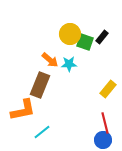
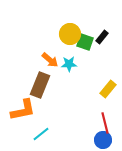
cyan line: moved 1 px left, 2 px down
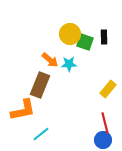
black rectangle: moved 2 px right; rotated 40 degrees counterclockwise
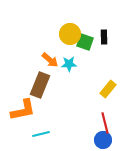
cyan line: rotated 24 degrees clockwise
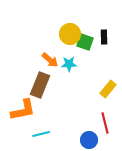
blue circle: moved 14 px left
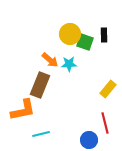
black rectangle: moved 2 px up
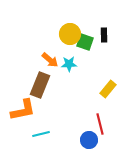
red line: moved 5 px left, 1 px down
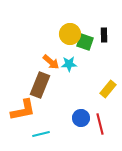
orange arrow: moved 1 px right, 2 px down
blue circle: moved 8 px left, 22 px up
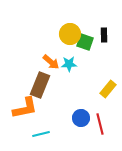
orange L-shape: moved 2 px right, 2 px up
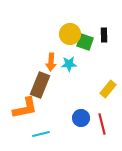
orange arrow: rotated 54 degrees clockwise
red line: moved 2 px right
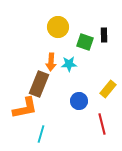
yellow circle: moved 12 px left, 7 px up
brown rectangle: moved 1 px left, 1 px up
blue circle: moved 2 px left, 17 px up
cyan line: rotated 60 degrees counterclockwise
